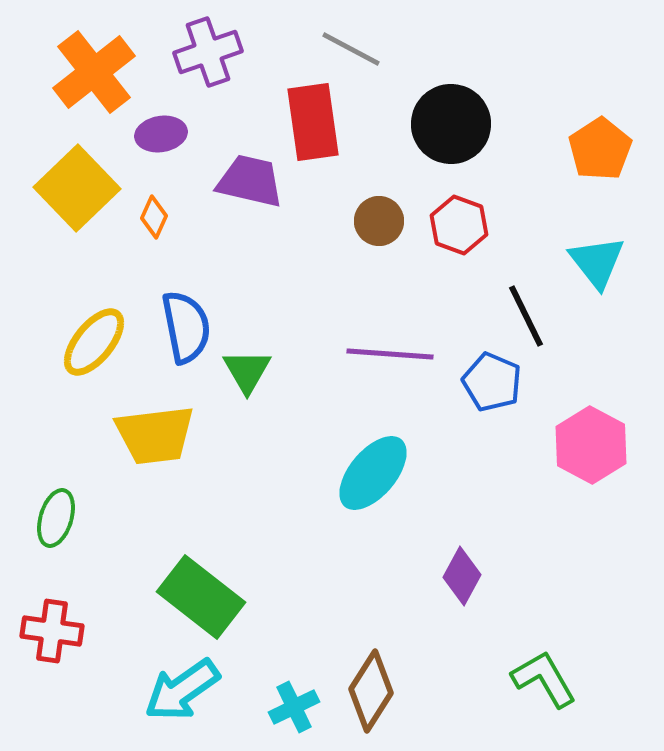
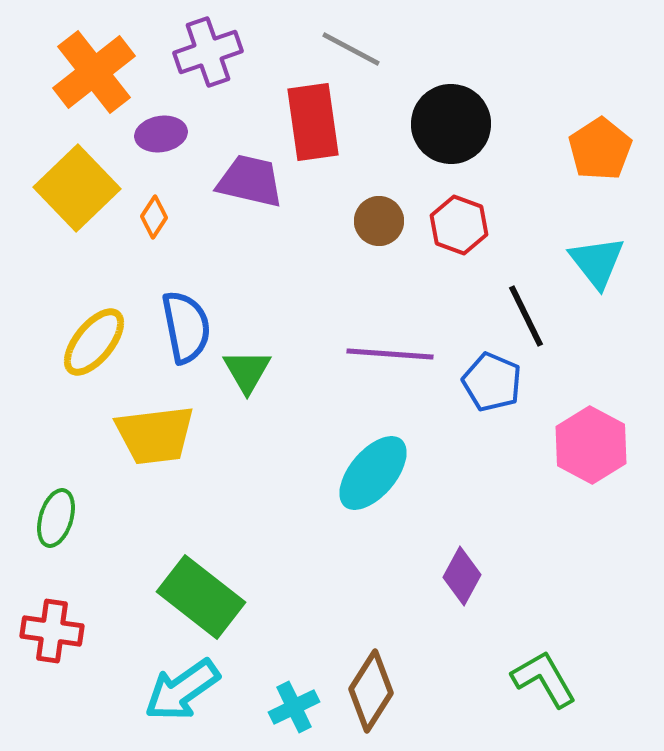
orange diamond: rotated 9 degrees clockwise
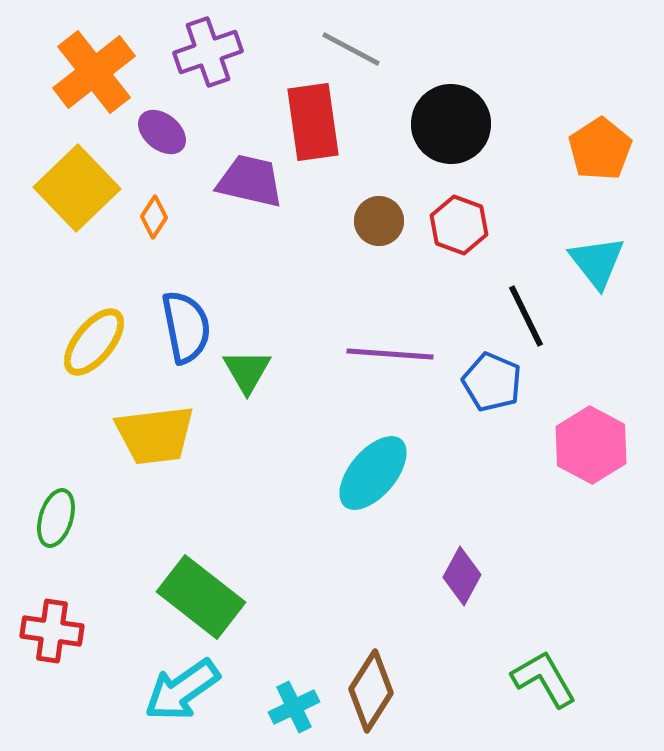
purple ellipse: moved 1 px right, 2 px up; rotated 48 degrees clockwise
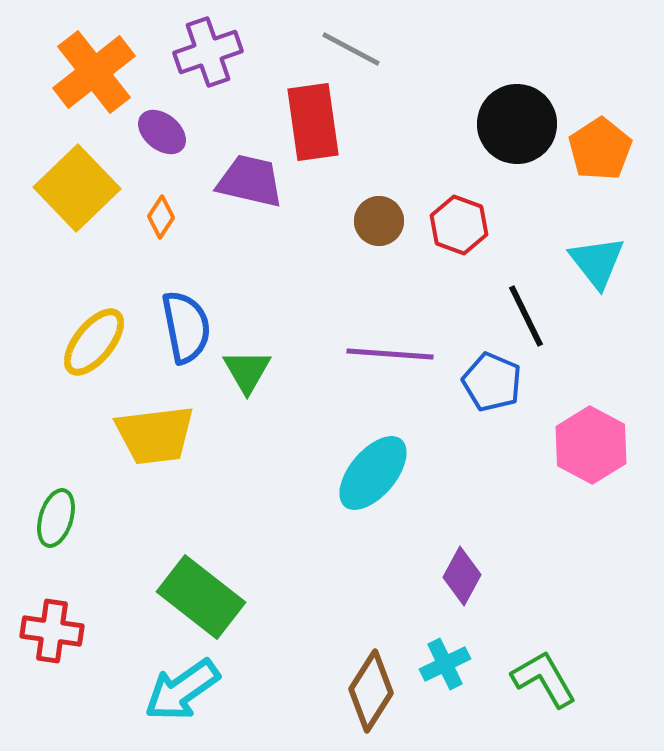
black circle: moved 66 px right
orange diamond: moved 7 px right
cyan cross: moved 151 px right, 43 px up
